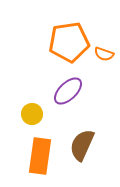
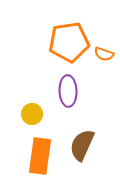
purple ellipse: rotated 48 degrees counterclockwise
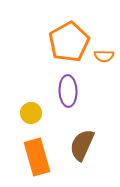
orange pentagon: rotated 21 degrees counterclockwise
orange semicircle: moved 2 px down; rotated 18 degrees counterclockwise
yellow circle: moved 1 px left, 1 px up
orange rectangle: moved 3 px left, 1 px down; rotated 24 degrees counterclockwise
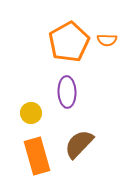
orange semicircle: moved 3 px right, 16 px up
purple ellipse: moved 1 px left, 1 px down
brown semicircle: moved 3 px left, 1 px up; rotated 20 degrees clockwise
orange rectangle: moved 1 px up
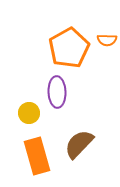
orange pentagon: moved 6 px down
purple ellipse: moved 10 px left
yellow circle: moved 2 px left
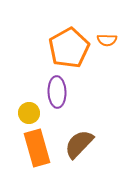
orange rectangle: moved 8 px up
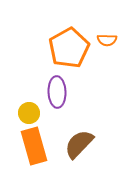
orange rectangle: moved 3 px left, 2 px up
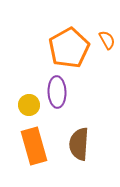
orange semicircle: rotated 120 degrees counterclockwise
yellow circle: moved 8 px up
brown semicircle: rotated 40 degrees counterclockwise
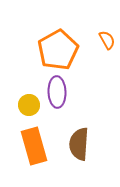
orange pentagon: moved 11 px left, 2 px down
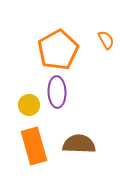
orange semicircle: moved 1 px left
brown semicircle: rotated 88 degrees clockwise
